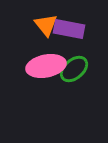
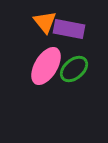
orange triangle: moved 1 px left, 3 px up
pink ellipse: rotated 48 degrees counterclockwise
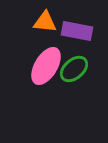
orange triangle: rotated 45 degrees counterclockwise
purple rectangle: moved 8 px right, 2 px down
